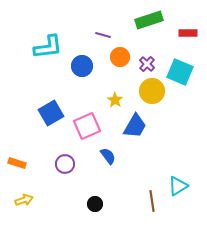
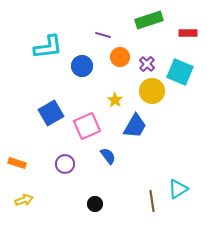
cyan triangle: moved 3 px down
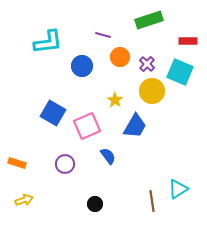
red rectangle: moved 8 px down
cyan L-shape: moved 5 px up
blue square: moved 2 px right; rotated 30 degrees counterclockwise
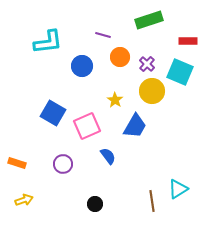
purple circle: moved 2 px left
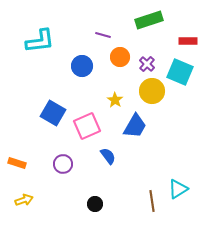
cyan L-shape: moved 8 px left, 1 px up
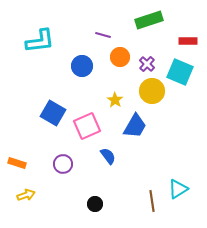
yellow arrow: moved 2 px right, 5 px up
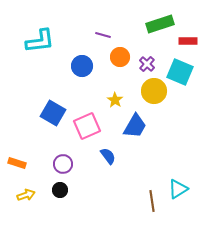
green rectangle: moved 11 px right, 4 px down
yellow circle: moved 2 px right
black circle: moved 35 px left, 14 px up
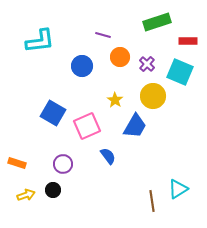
green rectangle: moved 3 px left, 2 px up
yellow circle: moved 1 px left, 5 px down
black circle: moved 7 px left
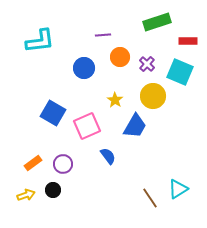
purple line: rotated 21 degrees counterclockwise
blue circle: moved 2 px right, 2 px down
orange rectangle: moved 16 px right; rotated 54 degrees counterclockwise
brown line: moved 2 px left, 3 px up; rotated 25 degrees counterclockwise
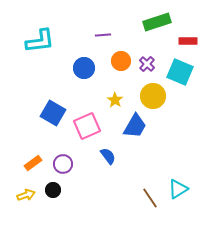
orange circle: moved 1 px right, 4 px down
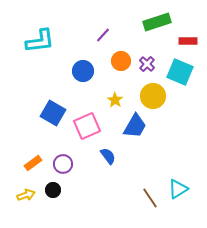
purple line: rotated 42 degrees counterclockwise
blue circle: moved 1 px left, 3 px down
